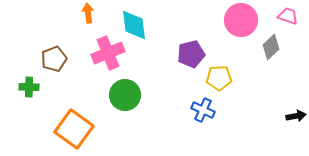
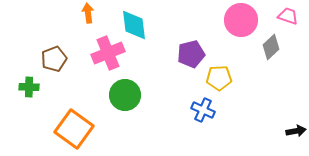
black arrow: moved 15 px down
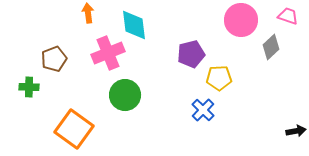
blue cross: rotated 20 degrees clockwise
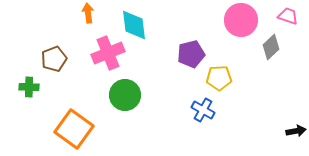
blue cross: rotated 15 degrees counterclockwise
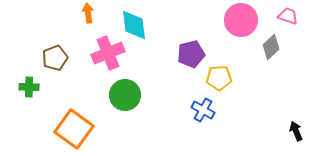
brown pentagon: moved 1 px right, 1 px up
black arrow: rotated 102 degrees counterclockwise
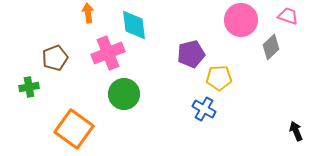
green cross: rotated 12 degrees counterclockwise
green circle: moved 1 px left, 1 px up
blue cross: moved 1 px right, 1 px up
